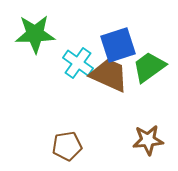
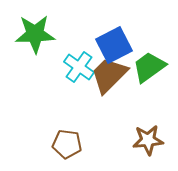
blue square: moved 4 px left; rotated 9 degrees counterclockwise
cyan cross: moved 1 px right, 4 px down
brown trapezoid: rotated 69 degrees counterclockwise
brown pentagon: moved 2 px up; rotated 16 degrees clockwise
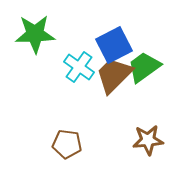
green trapezoid: moved 5 px left
brown trapezoid: moved 5 px right
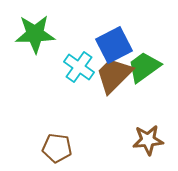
brown pentagon: moved 10 px left, 4 px down
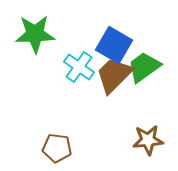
blue square: rotated 33 degrees counterclockwise
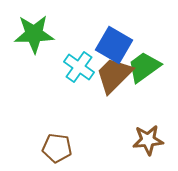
green star: moved 1 px left
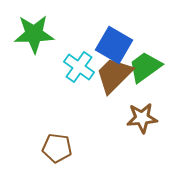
green trapezoid: moved 1 px right
brown star: moved 6 px left, 22 px up
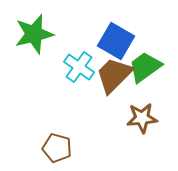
green star: rotated 12 degrees counterclockwise
blue square: moved 2 px right, 4 px up
brown pentagon: rotated 8 degrees clockwise
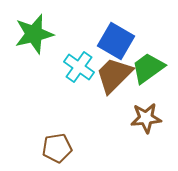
green trapezoid: moved 3 px right, 1 px down
brown star: moved 4 px right
brown pentagon: rotated 24 degrees counterclockwise
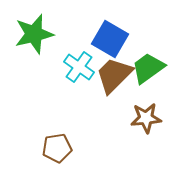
blue square: moved 6 px left, 2 px up
